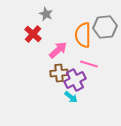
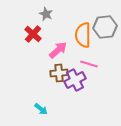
cyan arrow: moved 30 px left, 12 px down
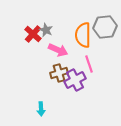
gray star: moved 16 px down
pink arrow: rotated 66 degrees clockwise
pink line: rotated 54 degrees clockwise
brown cross: rotated 12 degrees counterclockwise
cyan arrow: rotated 48 degrees clockwise
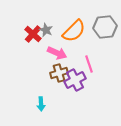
orange semicircle: moved 9 px left, 4 px up; rotated 135 degrees counterclockwise
pink arrow: moved 1 px left, 3 px down
cyan arrow: moved 5 px up
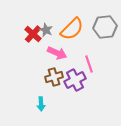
orange semicircle: moved 2 px left, 2 px up
brown cross: moved 5 px left, 4 px down
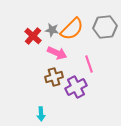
gray star: moved 6 px right; rotated 16 degrees counterclockwise
red cross: moved 2 px down
purple cross: moved 1 px right, 7 px down
cyan arrow: moved 10 px down
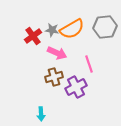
orange semicircle: rotated 15 degrees clockwise
red cross: rotated 12 degrees clockwise
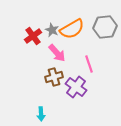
gray star: rotated 16 degrees clockwise
pink arrow: rotated 24 degrees clockwise
purple cross: rotated 25 degrees counterclockwise
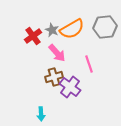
purple cross: moved 6 px left
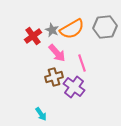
pink line: moved 7 px left, 1 px up
purple cross: moved 4 px right
cyan arrow: rotated 32 degrees counterclockwise
